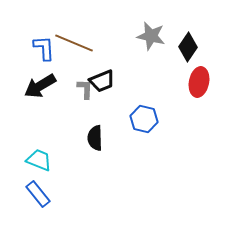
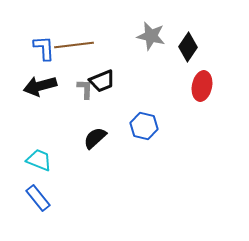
brown line: moved 2 px down; rotated 30 degrees counterclockwise
red ellipse: moved 3 px right, 4 px down
black arrow: rotated 16 degrees clockwise
blue hexagon: moved 7 px down
black semicircle: rotated 50 degrees clockwise
blue rectangle: moved 4 px down
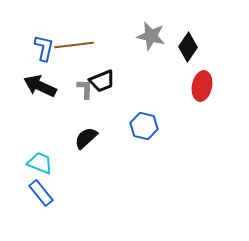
blue L-shape: rotated 16 degrees clockwise
black arrow: rotated 40 degrees clockwise
black semicircle: moved 9 px left
cyan trapezoid: moved 1 px right, 3 px down
blue rectangle: moved 3 px right, 5 px up
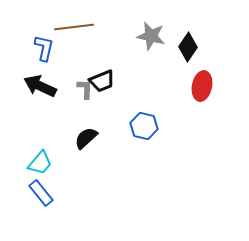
brown line: moved 18 px up
cyan trapezoid: rotated 108 degrees clockwise
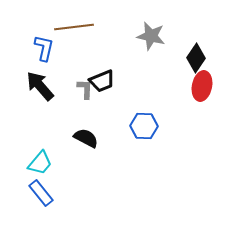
black diamond: moved 8 px right, 11 px down
black arrow: rotated 24 degrees clockwise
blue hexagon: rotated 12 degrees counterclockwise
black semicircle: rotated 70 degrees clockwise
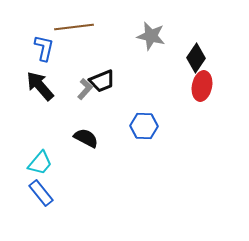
gray L-shape: rotated 40 degrees clockwise
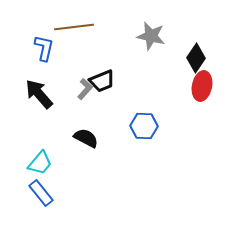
black arrow: moved 1 px left, 8 px down
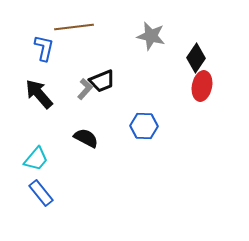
cyan trapezoid: moved 4 px left, 4 px up
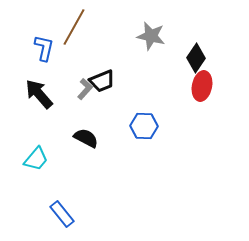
brown line: rotated 54 degrees counterclockwise
blue rectangle: moved 21 px right, 21 px down
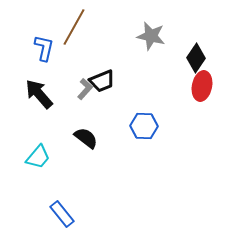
black semicircle: rotated 10 degrees clockwise
cyan trapezoid: moved 2 px right, 2 px up
